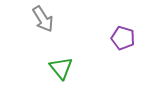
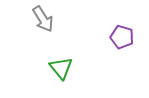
purple pentagon: moved 1 px left, 1 px up
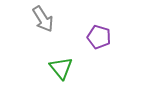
purple pentagon: moved 23 px left
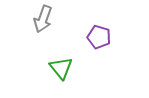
gray arrow: rotated 52 degrees clockwise
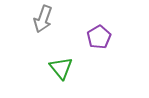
purple pentagon: rotated 25 degrees clockwise
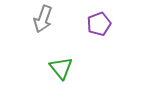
purple pentagon: moved 13 px up; rotated 10 degrees clockwise
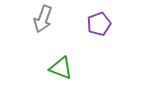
green triangle: rotated 30 degrees counterclockwise
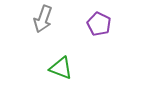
purple pentagon: rotated 25 degrees counterclockwise
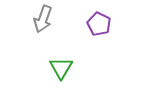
green triangle: rotated 40 degrees clockwise
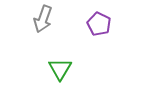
green triangle: moved 1 px left, 1 px down
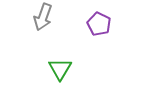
gray arrow: moved 2 px up
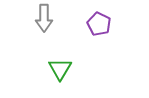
gray arrow: moved 1 px right, 1 px down; rotated 20 degrees counterclockwise
